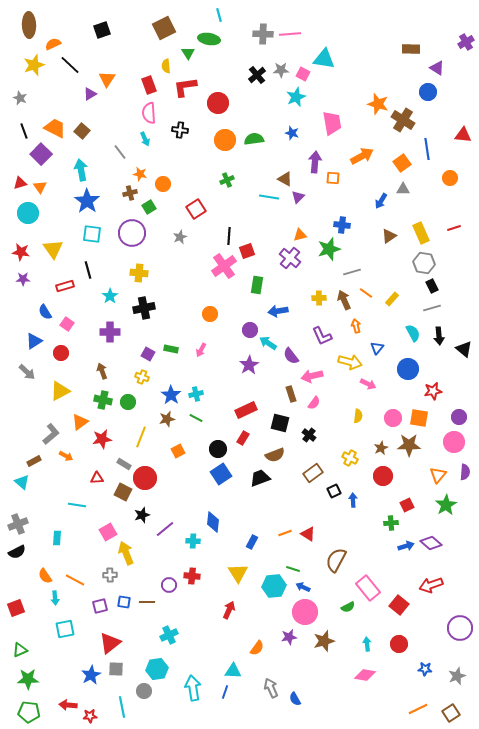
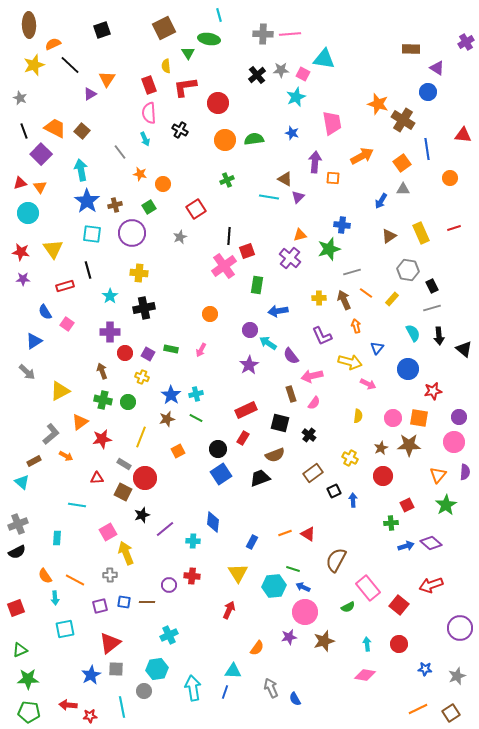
black cross at (180, 130): rotated 21 degrees clockwise
brown cross at (130, 193): moved 15 px left, 12 px down
gray hexagon at (424, 263): moved 16 px left, 7 px down
red circle at (61, 353): moved 64 px right
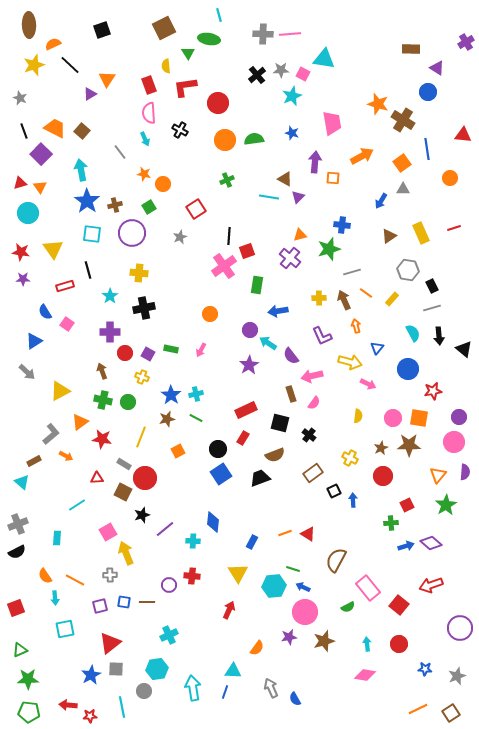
cyan star at (296, 97): moved 4 px left, 1 px up
orange star at (140, 174): moved 4 px right
red star at (102, 439): rotated 18 degrees clockwise
cyan line at (77, 505): rotated 42 degrees counterclockwise
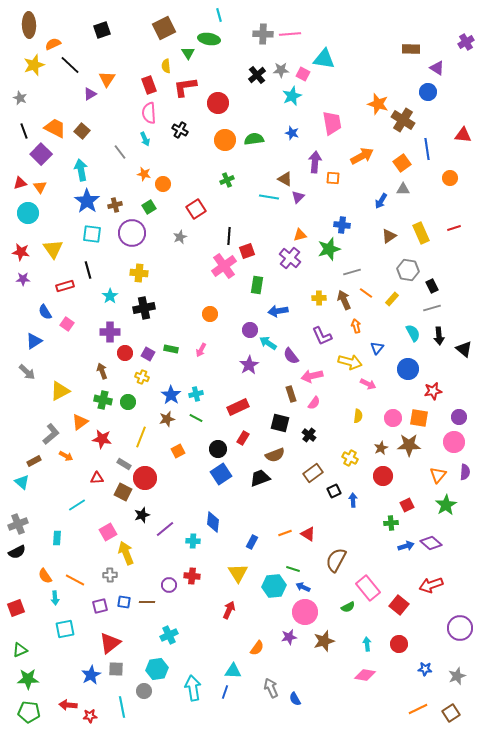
red rectangle at (246, 410): moved 8 px left, 3 px up
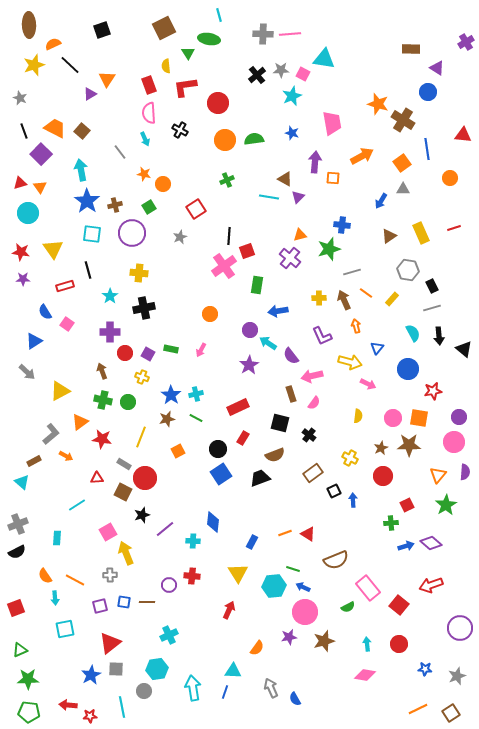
brown semicircle at (336, 560): rotated 140 degrees counterclockwise
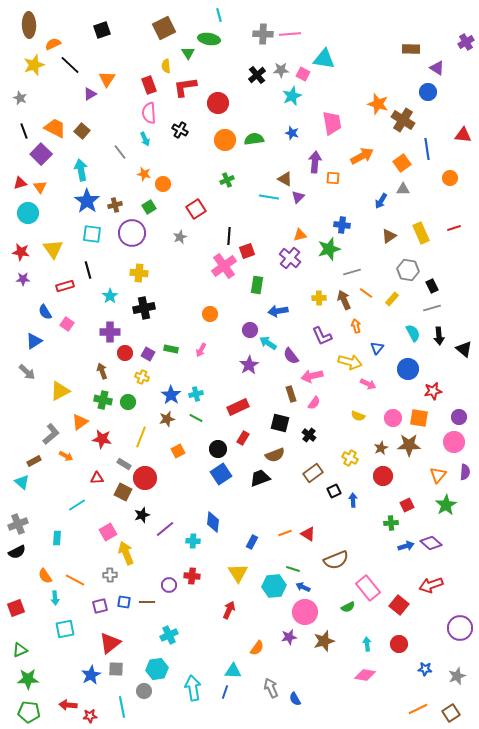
yellow semicircle at (358, 416): rotated 104 degrees clockwise
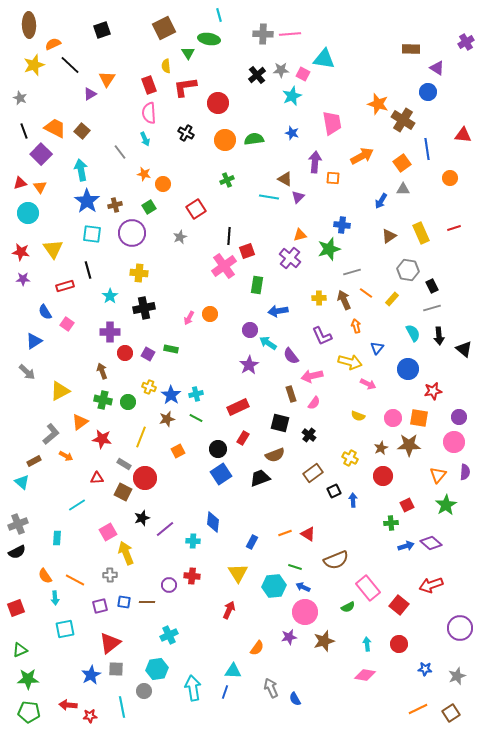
black cross at (180, 130): moved 6 px right, 3 px down
pink arrow at (201, 350): moved 12 px left, 32 px up
yellow cross at (142, 377): moved 7 px right, 10 px down
black star at (142, 515): moved 3 px down
green line at (293, 569): moved 2 px right, 2 px up
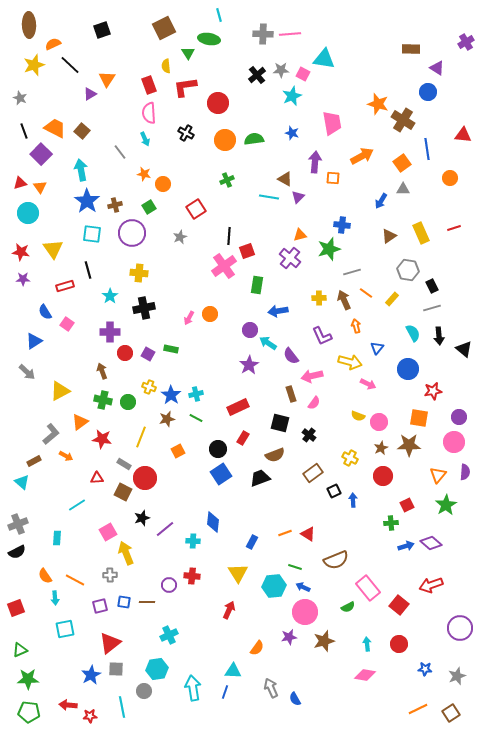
pink circle at (393, 418): moved 14 px left, 4 px down
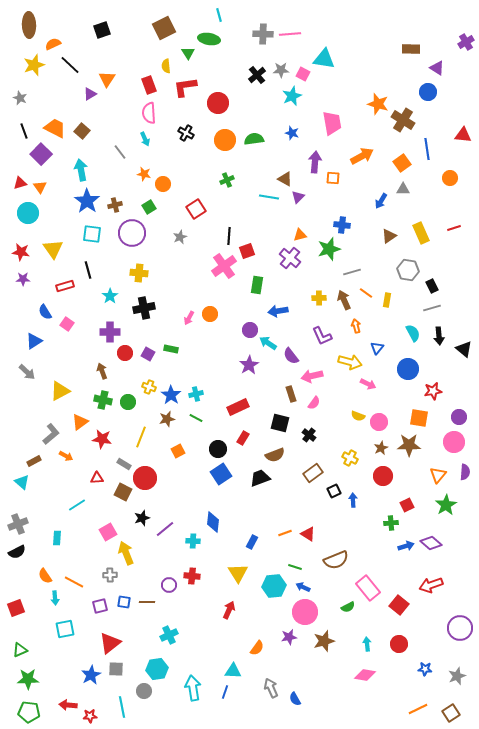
yellow rectangle at (392, 299): moved 5 px left, 1 px down; rotated 32 degrees counterclockwise
orange line at (75, 580): moved 1 px left, 2 px down
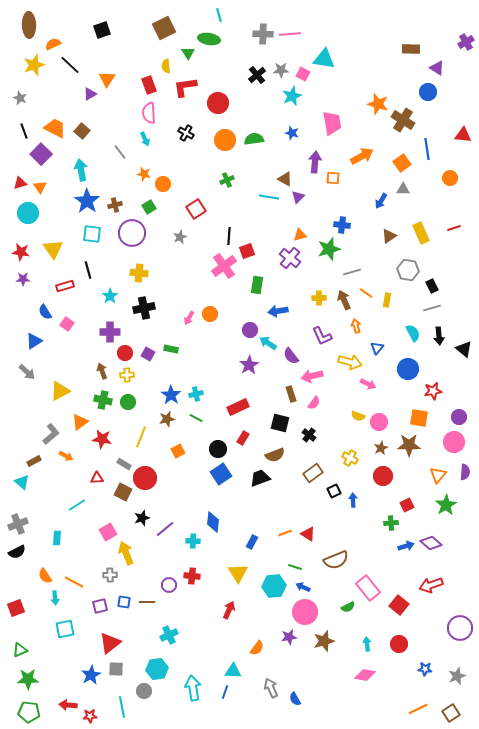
yellow cross at (149, 387): moved 22 px left, 12 px up; rotated 24 degrees counterclockwise
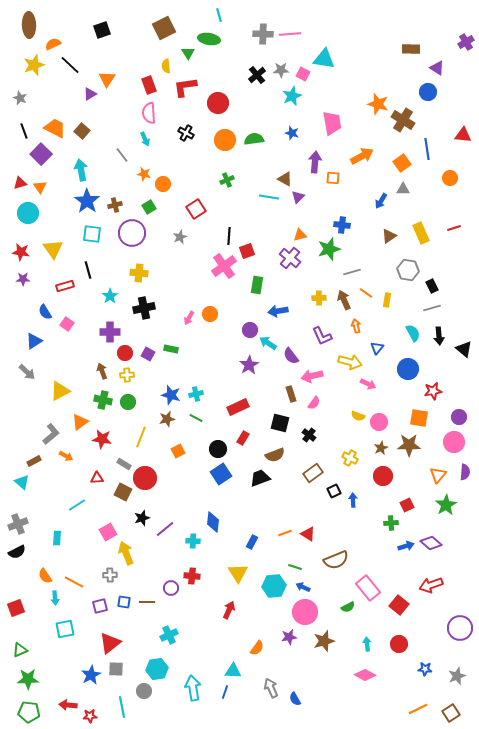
gray line at (120, 152): moved 2 px right, 3 px down
blue star at (171, 395): rotated 18 degrees counterclockwise
purple circle at (169, 585): moved 2 px right, 3 px down
pink diamond at (365, 675): rotated 20 degrees clockwise
